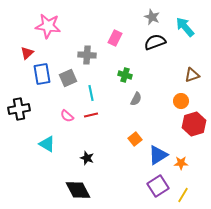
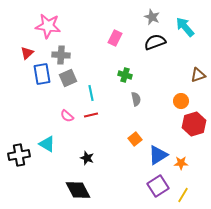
gray cross: moved 26 px left
brown triangle: moved 6 px right
gray semicircle: rotated 40 degrees counterclockwise
black cross: moved 46 px down
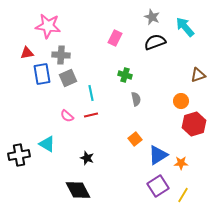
red triangle: rotated 32 degrees clockwise
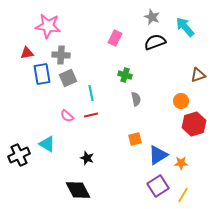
orange square: rotated 24 degrees clockwise
black cross: rotated 15 degrees counterclockwise
